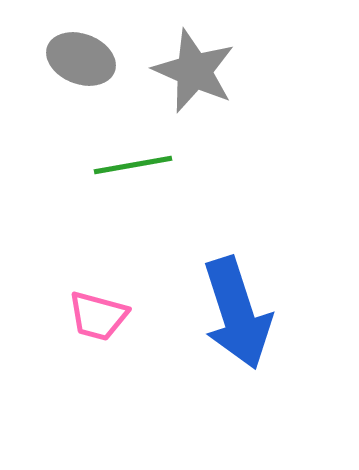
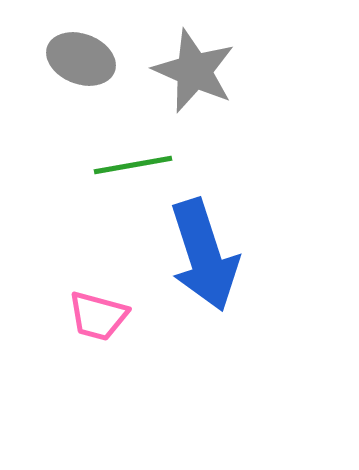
blue arrow: moved 33 px left, 58 px up
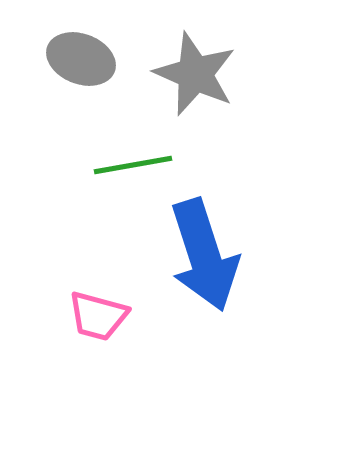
gray star: moved 1 px right, 3 px down
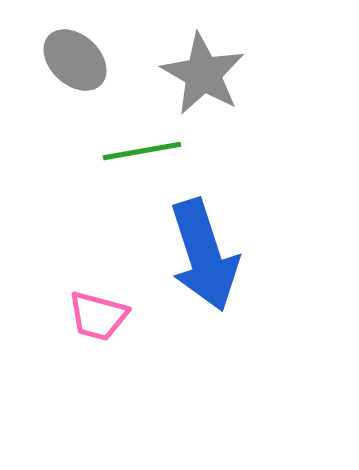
gray ellipse: moved 6 px left, 1 px down; rotated 22 degrees clockwise
gray star: moved 8 px right; rotated 6 degrees clockwise
green line: moved 9 px right, 14 px up
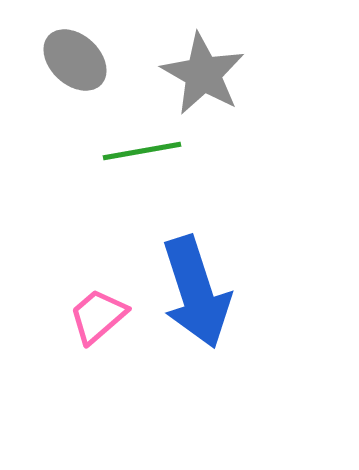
blue arrow: moved 8 px left, 37 px down
pink trapezoid: rotated 124 degrees clockwise
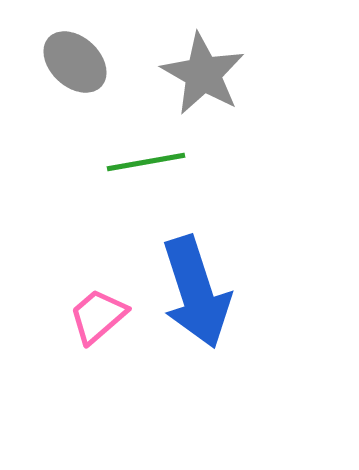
gray ellipse: moved 2 px down
green line: moved 4 px right, 11 px down
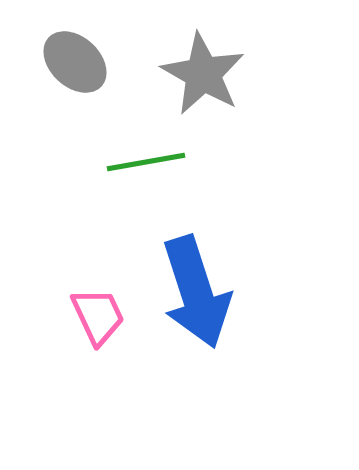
pink trapezoid: rotated 106 degrees clockwise
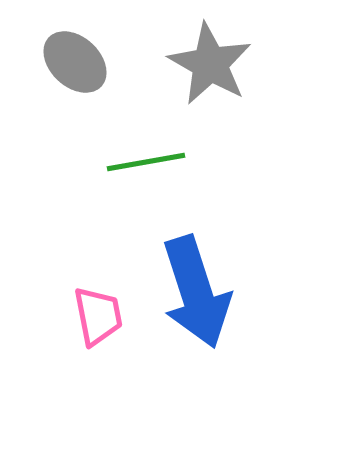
gray star: moved 7 px right, 10 px up
pink trapezoid: rotated 14 degrees clockwise
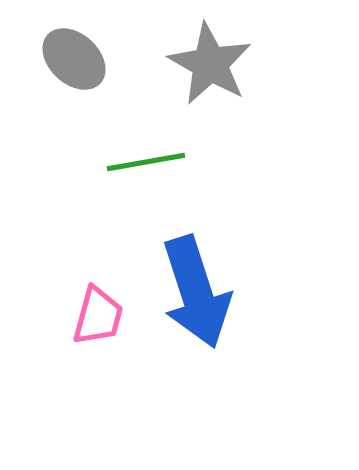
gray ellipse: moved 1 px left, 3 px up
pink trapezoid: rotated 26 degrees clockwise
